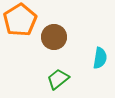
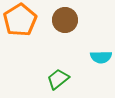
brown circle: moved 11 px right, 17 px up
cyan semicircle: moved 1 px right, 1 px up; rotated 80 degrees clockwise
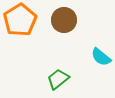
brown circle: moved 1 px left
cyan semicircle: rotated 40 degrees clockwise
